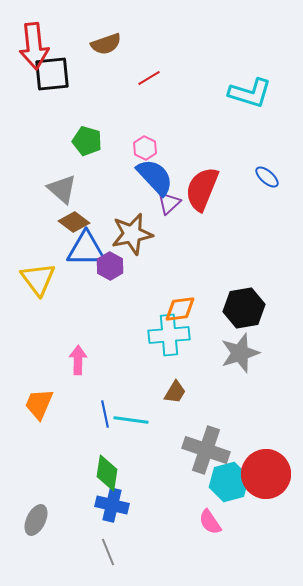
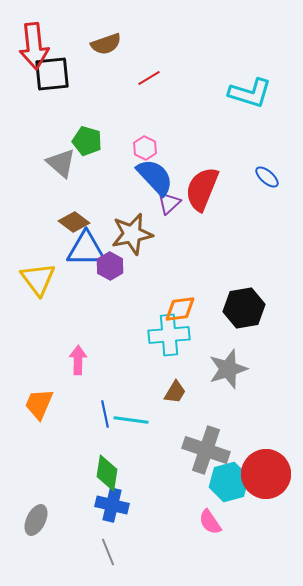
gray triangle: moved 1 px left, 26 px up
gray star: moved 12 px left, 16 px down
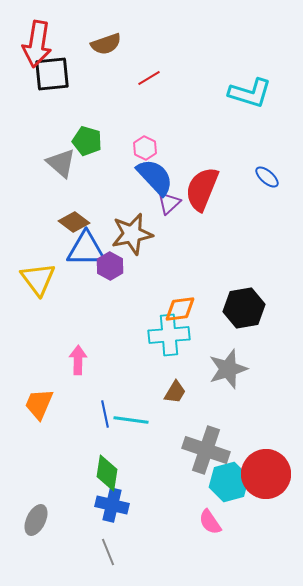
red arrow: moved 3 px right, 2 px up; rotated 15 degrees clockwise
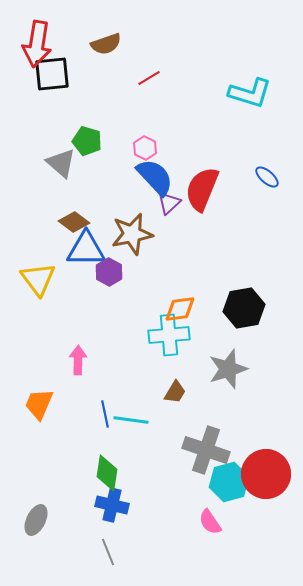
purple hexagon: moved 1 px left, 6 px down
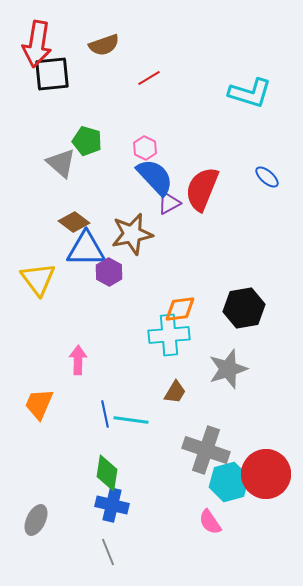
brown semicircle: moved 2 px left, 1 px down
purple triangle: rotated 15 degrees clockwise
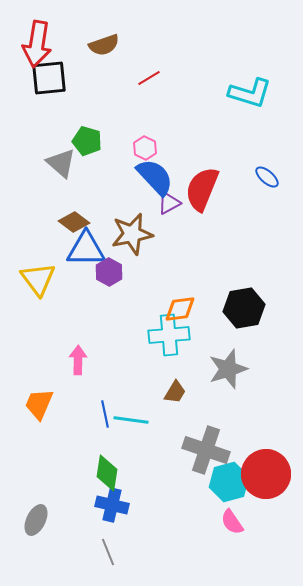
black square: moved 3 px left, 4 px down
pink semicircle: moved 22 px right
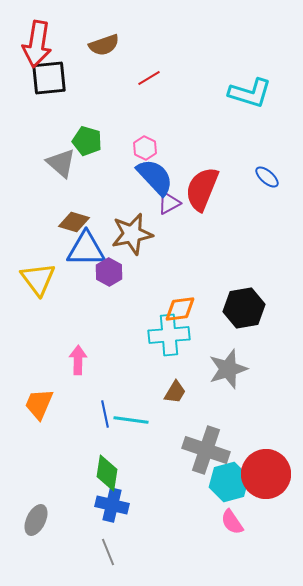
brown diamond: rotated 20 degrees counterclockwise
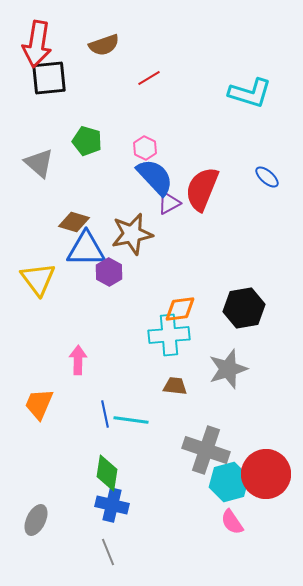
gray triangle: moved 22 px left
brown trapezoid: moved 6 px up; rotated 115 degrees counterclockwise
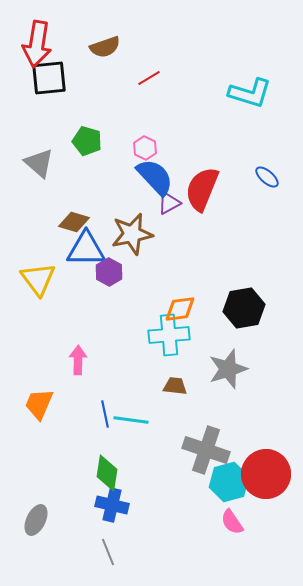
brown semicircle: moved 1 px right, 2 px down
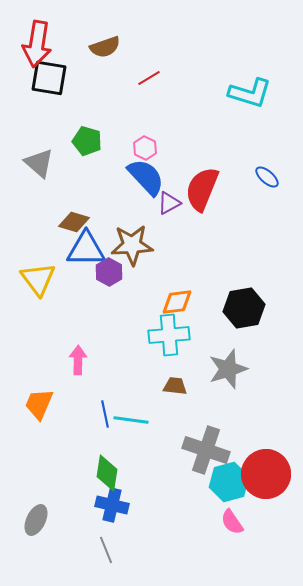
black square: rotated 15 degrees clockwise
blue semicircle: moved 9 px left
brown star: moved 11 px down; rotated 9 degrees clockwise
orange diamond: moved 3 px left, 7 px up
gray line: moved 2 px left, 2 px up
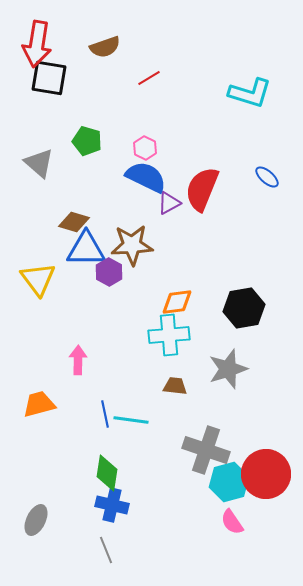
blue semicircle: rotated 21 degrees counterclockwise
orange trapezoid: rotated 52 degrees clockwise
